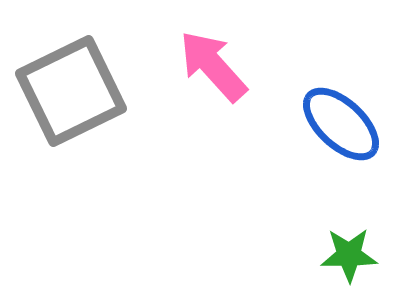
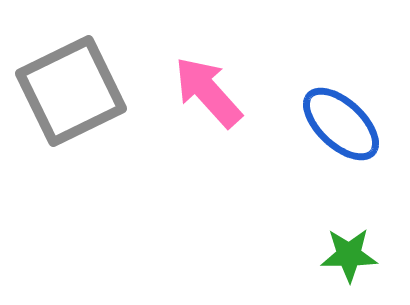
pink arrow: moved 5 px left, 26 px down
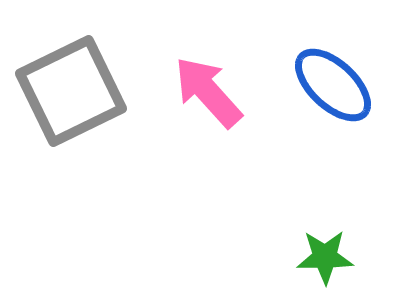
blue ellipse: moved 8 px left, 39 px up
green star: moved 24 px left, 2 px down
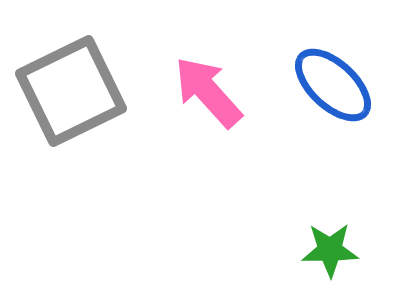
green star: moved 5 px right, 7 px up
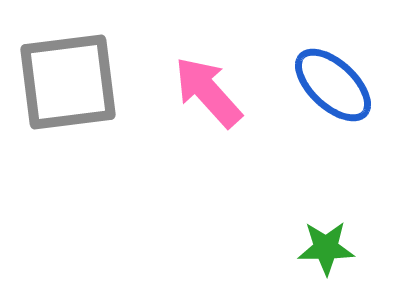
gray square: moved 3 px left, 9 px up; rotated 19 degrees clockwise
green star: moved 4 px left, 2 px up
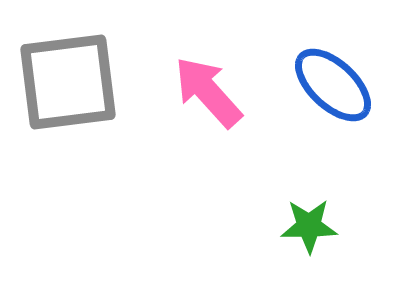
green star: moved 17 px left, 22 px up
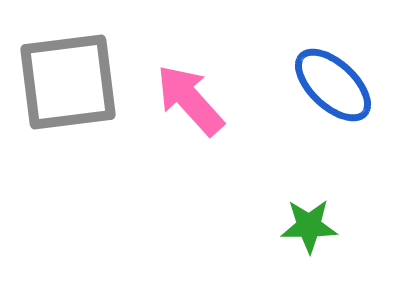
pink arrow: moved 18 px left, 8 px down
